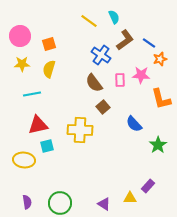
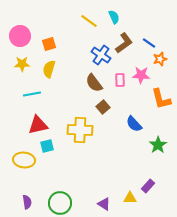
brown L-shape: moved 1 px left, 3 px down
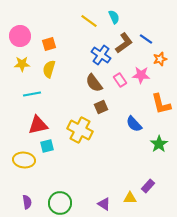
blue line: moved 3 px left, 4 px up
pink rectangle: rotated 32 degrees counterclockwise
orange L-shape: moved 5 px down
brown square: moved 2 px left; rotated 16 degrees clockwise
yellow cross: rotated 25 degrees clockwise
green star: moved 1 px right, 1 px up
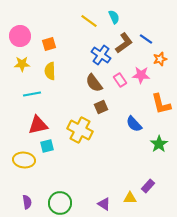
yellow semicircle: moved 1 px right, 2 px down; rotated 18 degrees counterclockwise
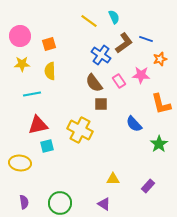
blue line: rotated 16 degrees counterclockwise
pink rectangle: moved 1 px left, 1 px down
brown square: moved 3 px up; rotated 24 degrees clockwise
yellow ellipse: moved 4 px left, 3 px down
yellow triangle: moved 17 px left, 19 px up
purple semicircle: moved 3 px left
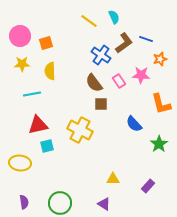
orange square: moved 3 px left, 1 px up
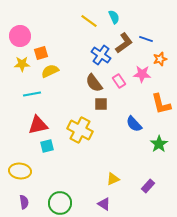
orange square: moved 5 px left, 10 px down
yellow semicircle: rotated 66 degrees clockwise
pink star: moved 1 px right, 1 px up
yellow ellipse: moved 8 px down
yellow triangle: rotated 24 degrees counterclockwise
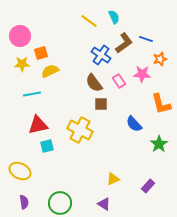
yellow ellipse: rotated 20 degrees clockwise
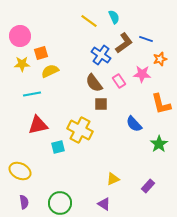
cyan square: moved 11 px right, 1 px down
